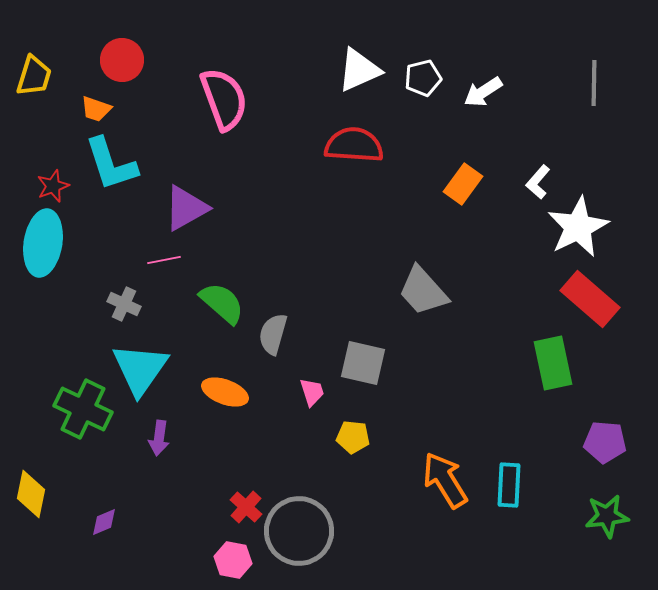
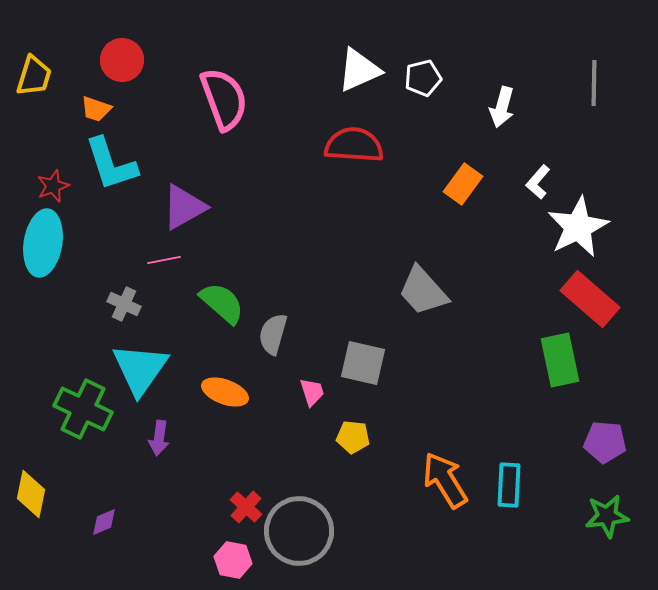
white arrow: moved 19 px right, 15 px down; rotated 42 degrees counterclockwise
purple triangle: moved 2 px left, 1 px up
green rectangle: moved 7 px right, 3 px up
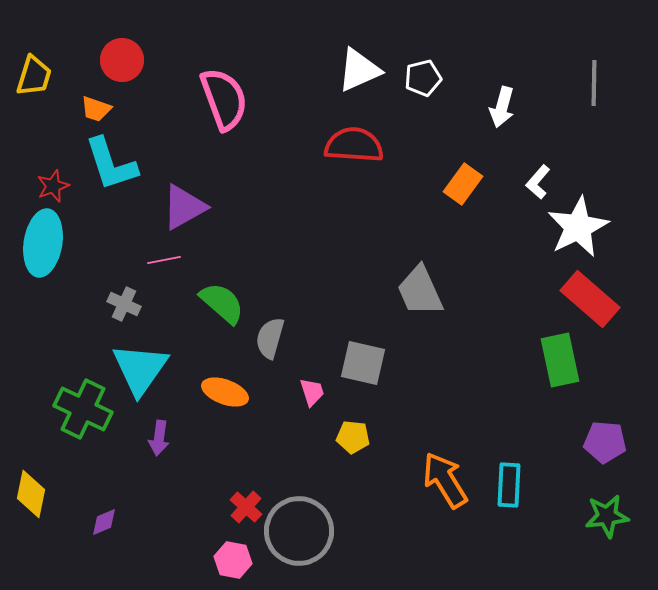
gray trapezoid: moved 3 px left; rotated 18 degrees clockwise
gray semicircle: moved 3 px left, 4 px down
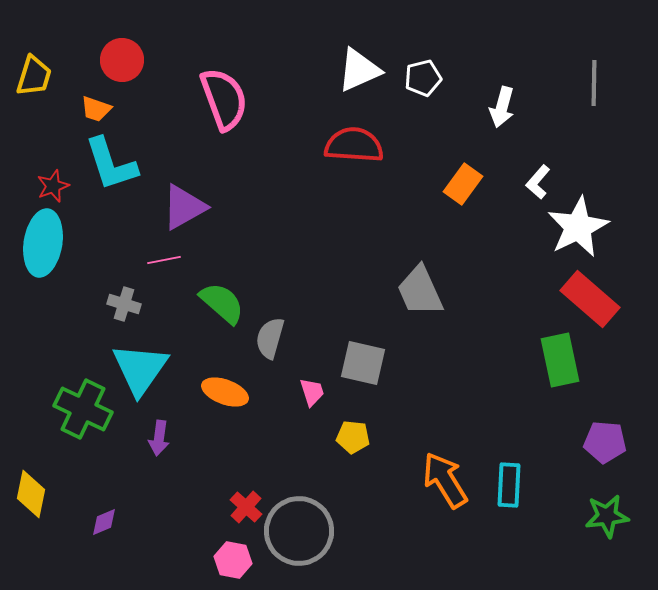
gray cross: rotated 8 degrees counterclockwise
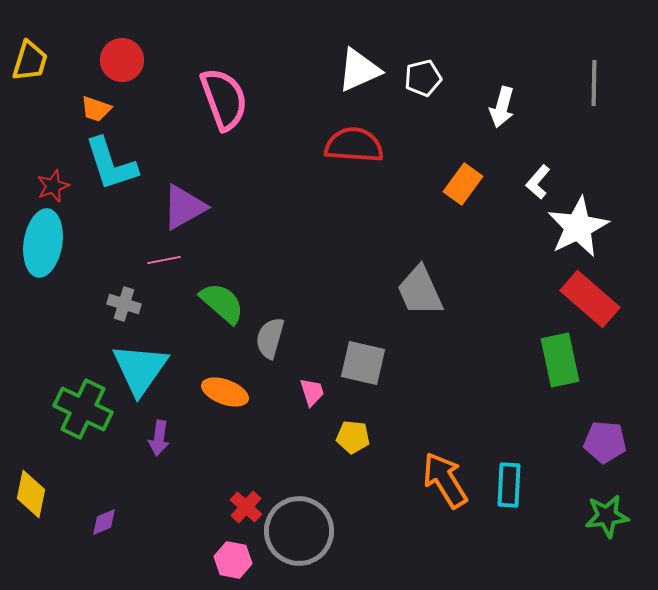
yellow trapezoid: moved 4 px left, 15 px up
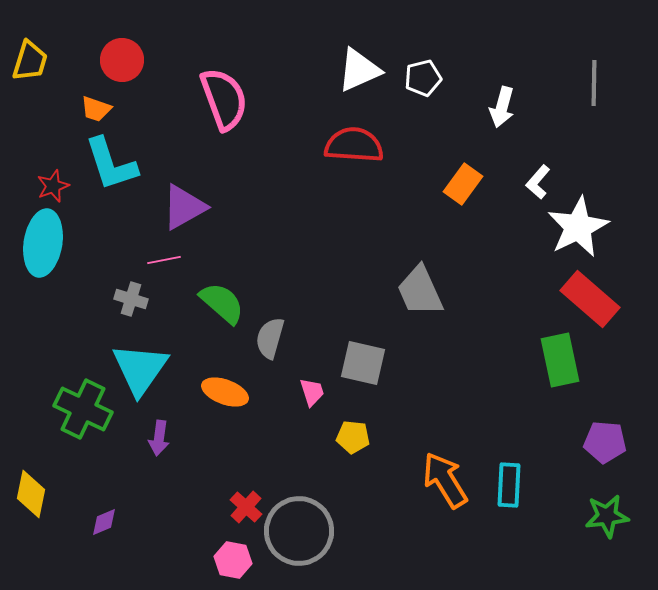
gray cross: moved 7 px right, 5 px up
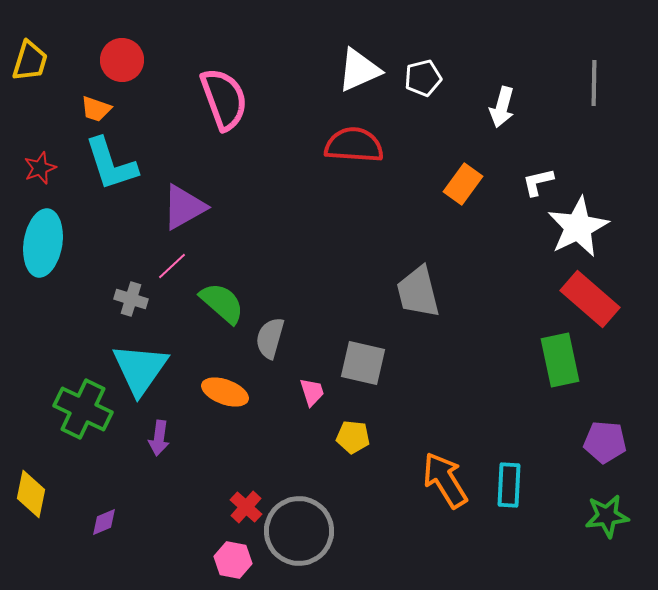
white L-shape: rotated 36 degrees clockwise
red star: moved 13 px left, 18 px up
pink line: moved 8 px right, 6 px down; rotated 32 degrees counterclockwise
gray trapezoid: moved 2 px left, 1 px down; rotated 10 degrees clockwise
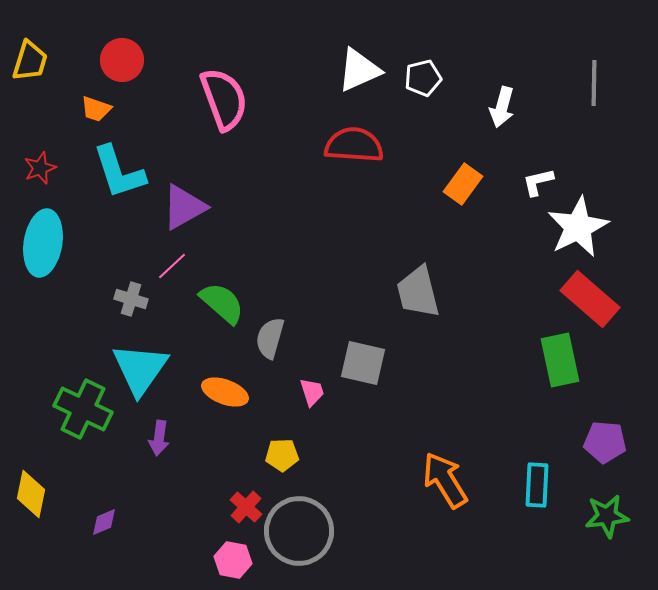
cyan L-shape: moved 8 px right, 8 px down
yellow pentagon: moved 71 px left, 18 px down; rotated 8 degrees counterclockwise
cyan rectangle: moved 28 px right
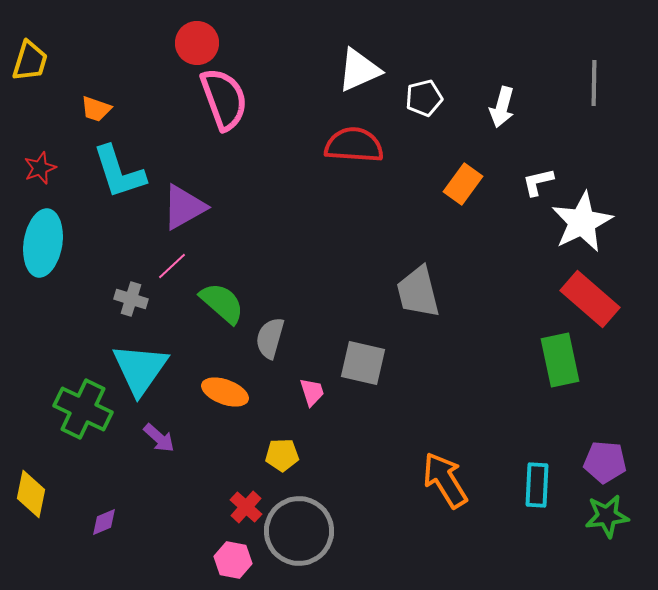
red circle: moved 75 px right, 17 px up
white pentagon: moved 1 px right, 20 px down
white star: moved 4 px right, 5 px up
purple arrow: rotated 56 degrees counterclockwise
purple pentagon: moved 20 px down
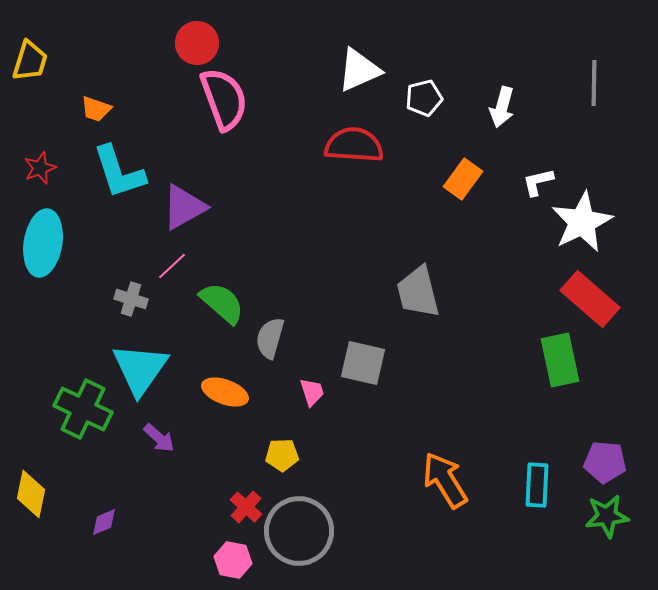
orange rectangle: moved 5 px up
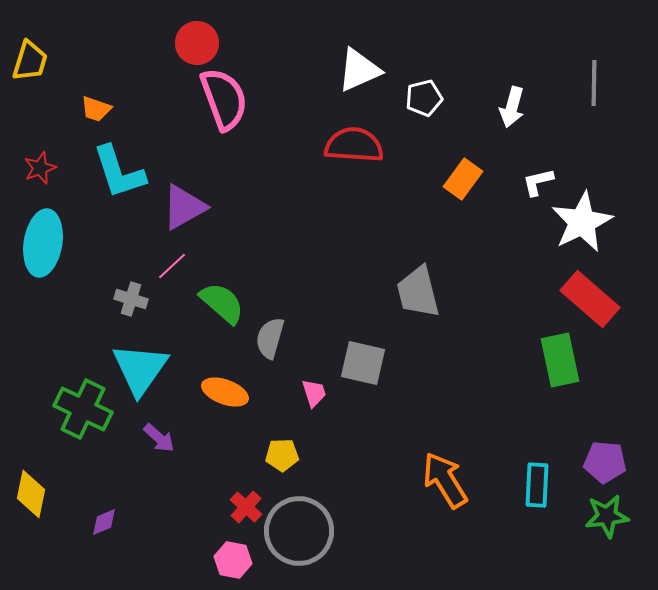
white arrow: moved 10 px right
pink trapezoid: moved 2 px right, 1 px down
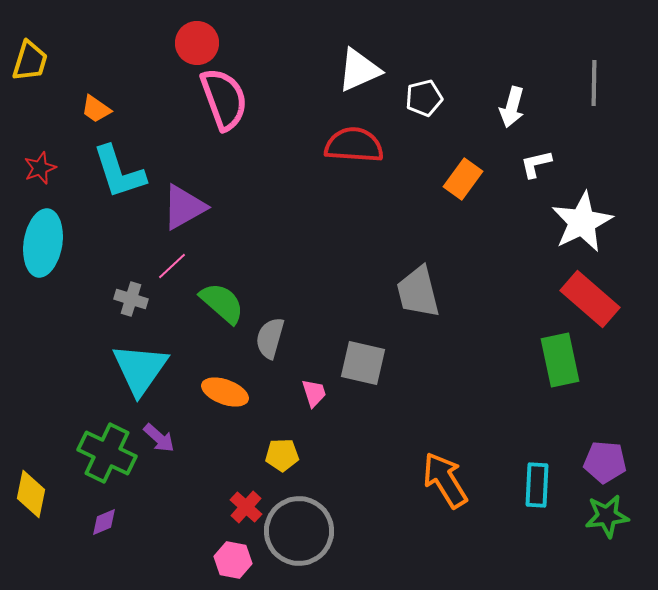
orange trapezoid: rotated 16 degrees clockwise
white L-shape: moved 2 px left, 18 px up
green cross: moved 24 px right, 44 px down
